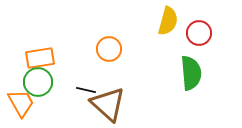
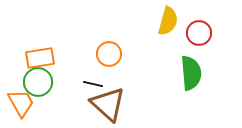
orange circle: moved 5 px down
black line: moved 7 px right, 6 px up
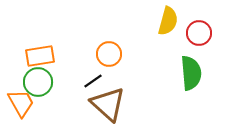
orange rectangle: moved 2 px up
black line: moved 3 px up; rotated 48 degrees counterclockwise
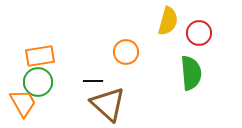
orange circle: moved 17 px right, 2 px up
black line: rotated 36 degrees clockwise
orange trapezoid: moved 2 px right
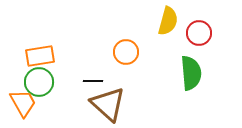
green circle: moved 1 px right
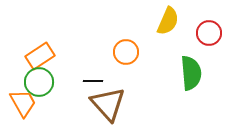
yellow semicircle: rotated 8 degrees clockwise
red circle: moved 10 px right
orange rectangle: rotated 24 degrees counterclockwise
brown triangle: rotated 6 degrees clockwise
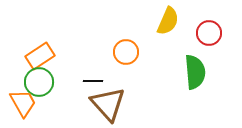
green semicircle: moved 4 px right, 1 px up
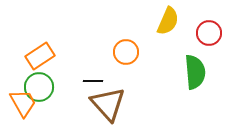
green circle: moved 5 px down
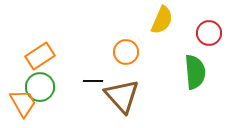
yellow semicircle: moved 6 px left, 1 px up
green circle: moved 1 px right
brown triangle: moved 14 px right, 8 px up
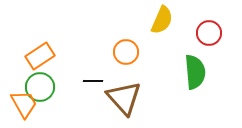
brown triangle: moved 2 px right, 2 px down
orange trapezoid: moved 1 px right, 1 px down
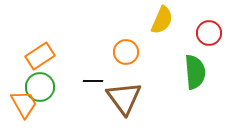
brown triangle: rotated 6 degrees clockwise
